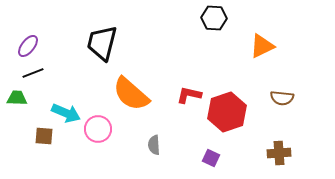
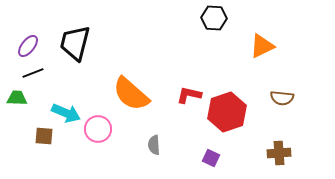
black trapezoid: moved 27 px left
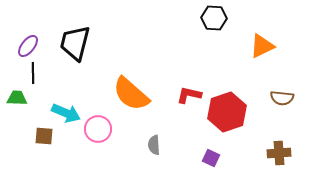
black line: rotated 70 degrees counterclockwise
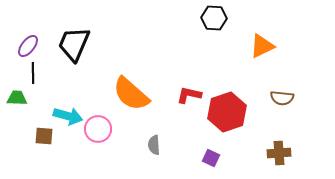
black trapezoid: moved 1 px left, 1 px down; rotated 9 degrees clockwise
cyan arrow: moved 2 px right, 3 px down; rotated 8 degrees counterclockwise
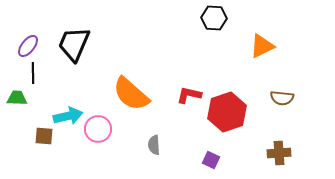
cyan arrow: rotated 28 degrees counterclockwise
purple square: moved 2 px down
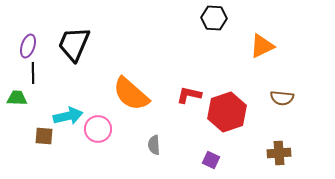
purple ellipse: rotated 20 degrees counterclockwise
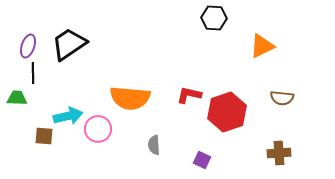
black trapezoid: moved 5 px left; rotated 33 degrees clockwise
orange semicircle: moved 1 px left, 4 px down; rotated 36 degrees counterclockwise
purple square: moved 9 px left
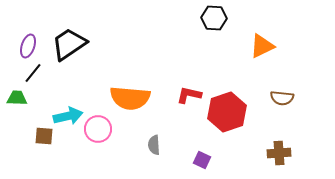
black line: rotated 40 degrees clockwise
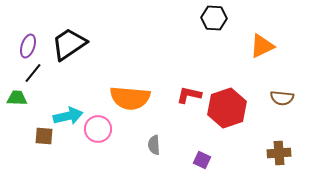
red hexagon: moved 4 px up
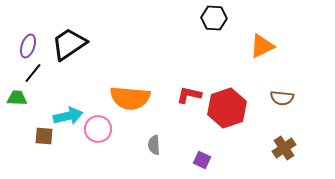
brown cross: moved 5 px right, 5 px up; rotated 30 degrees counterclockwise
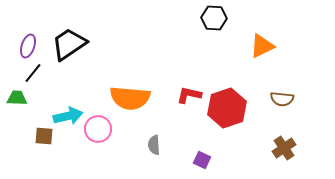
brown semicircle: moved 1 px down
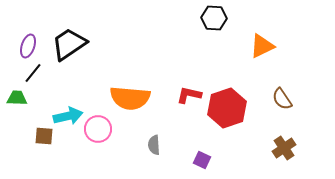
brown semicircle: rotated 50 degrees clockwise
